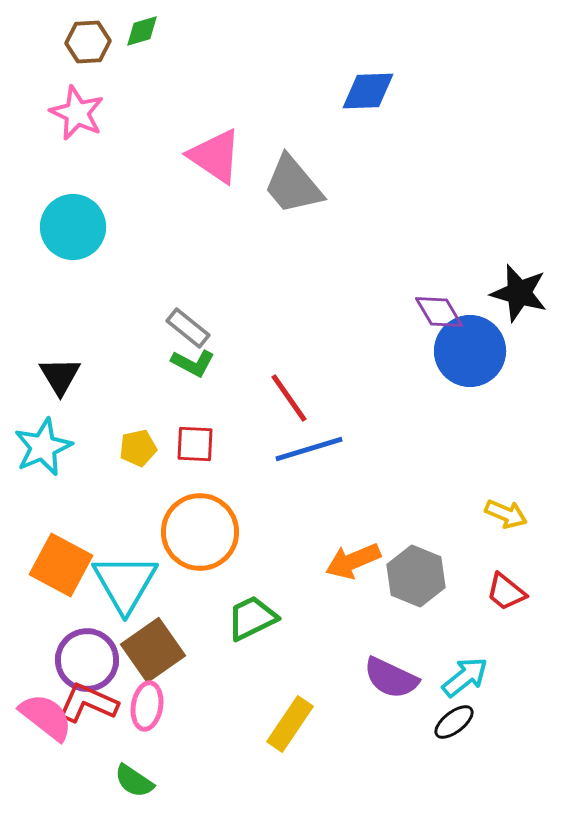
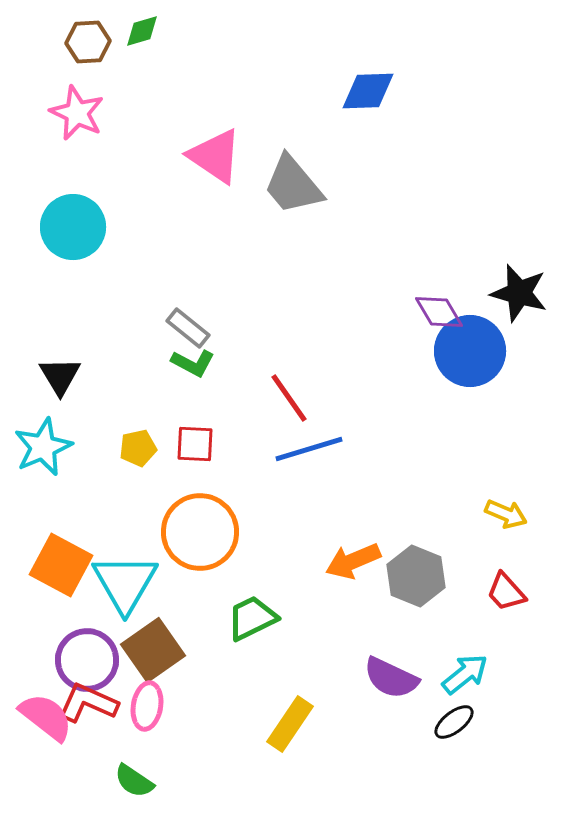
red trapezoid: rotated 9 degrees clockwise
cyan arrow: moved 3 px up
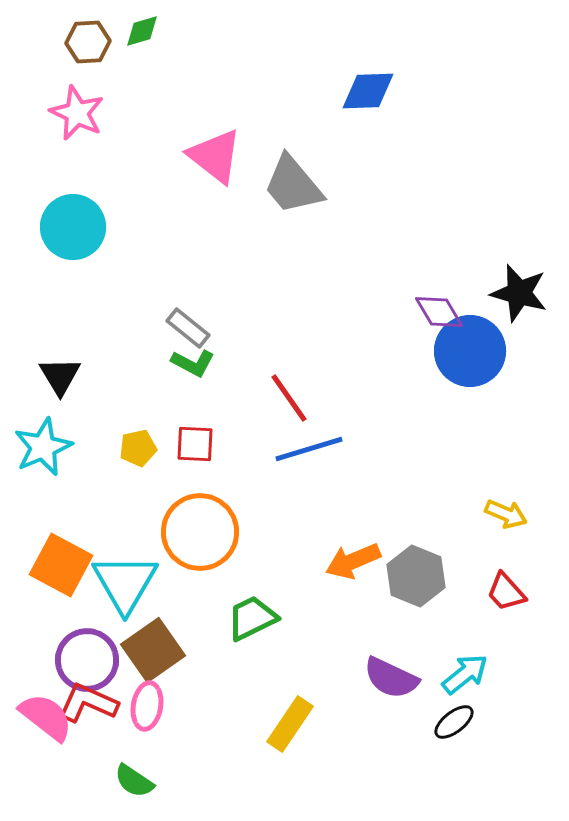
pink triangle: rotated 4 degrees clockwise
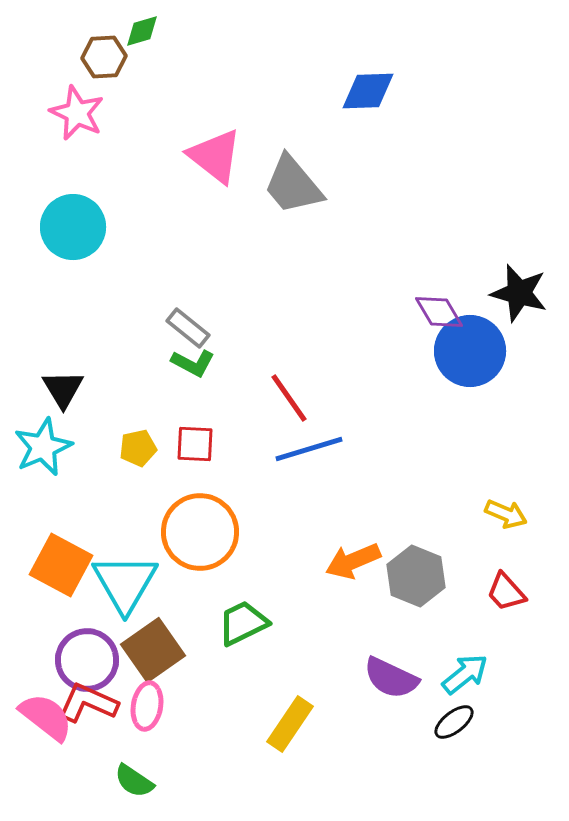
brown hexagon: moved 16 px right, 15 px down
black triangle: moved 3 px right, 13 px down
green trapezoid: moved 9 px left, 5 px down
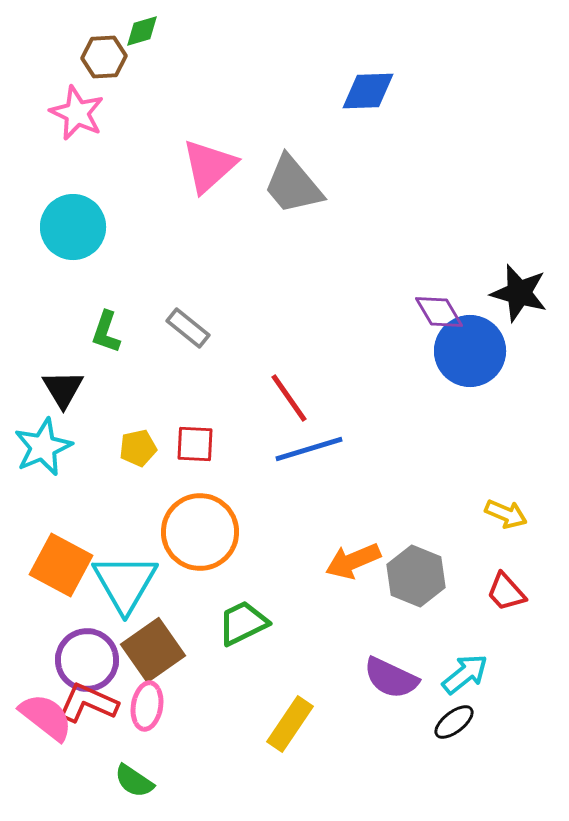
pink triangle: moved 6 px left, 10 px down; rotated 40 degrees clockwise
green L-shape: moved 87 px left, 31 px up; rotated 81 degrees clockwise
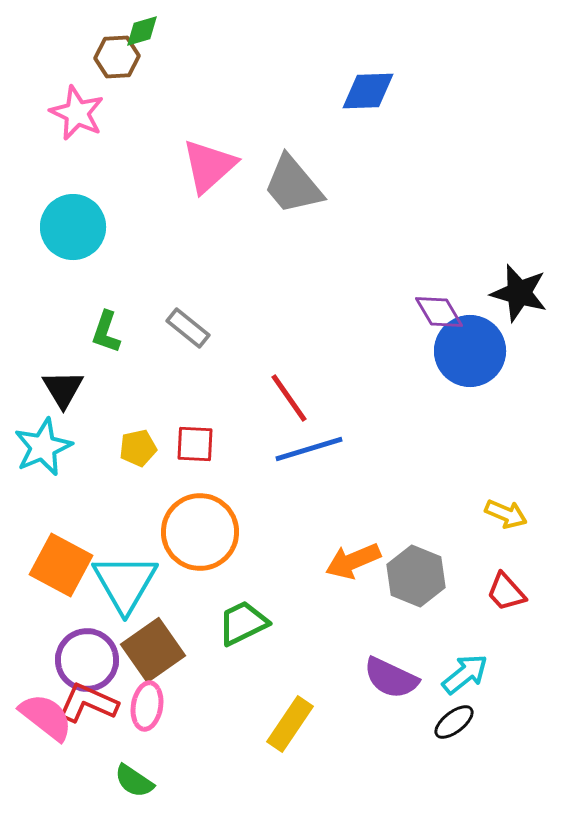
brown hexagon: moved 13 px right
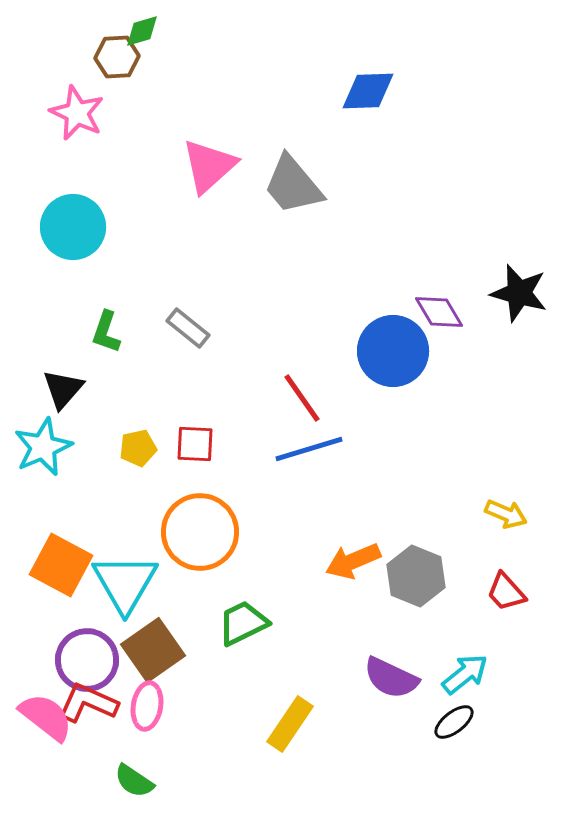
blue circle: moved 77 px left
black triangle: rotated 12 degrees clockwise
red line: moved 13 px right
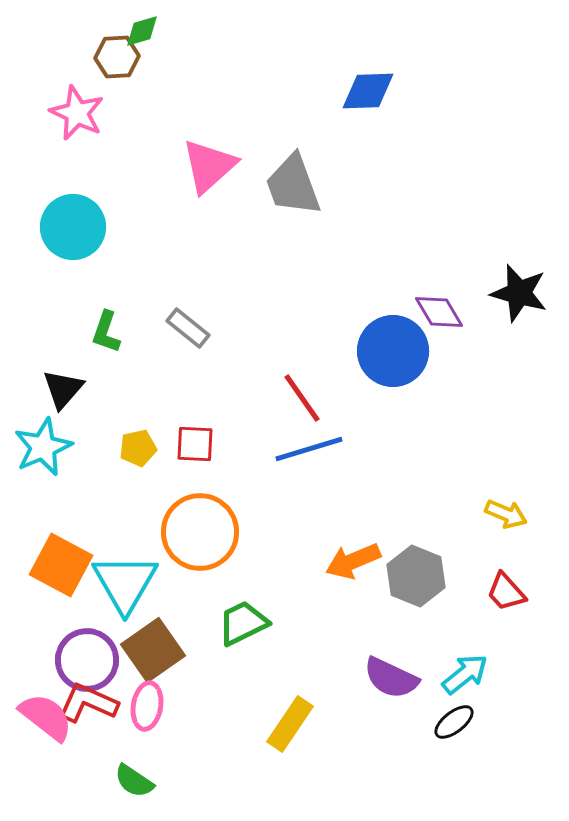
gray trapezoid: rotated 20 degrees clockwise
